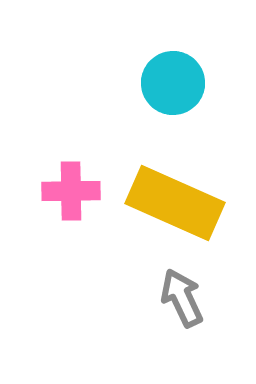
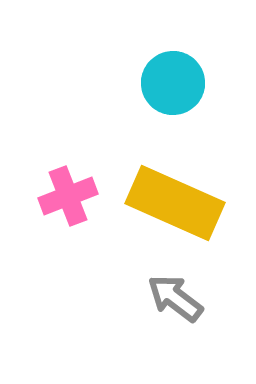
pink cross: moved 3 px left, 5 px down; rotated 20 degrees counterclockwise
gray arrow: moved 7 px left; rotated 28 degrees counterclockwise
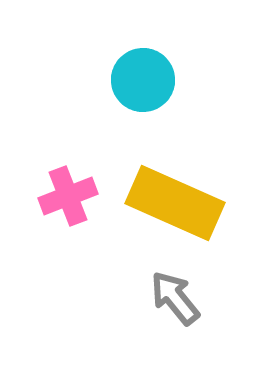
cyan circle: moved 30 px left, 3 px up
gray arrow: rotated 14 degrees clockwise
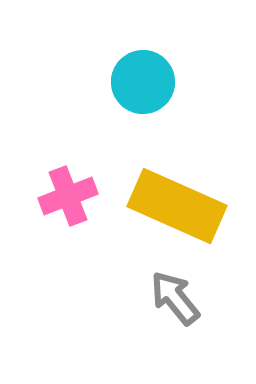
cyan circle: moved 2 px down
yellow rectangle: moved 2 px right, 3 px down
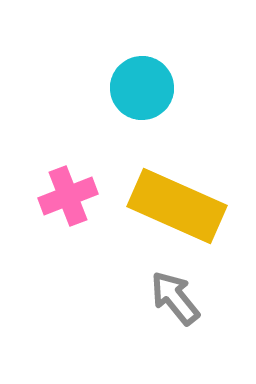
cyan circle: moved 1 px left, 6 px down
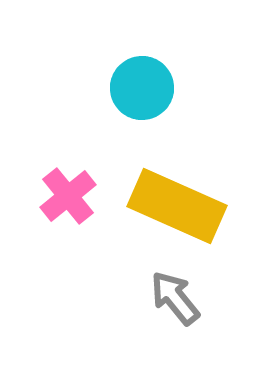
pink cross: rotated 18 degrees counterclockwise
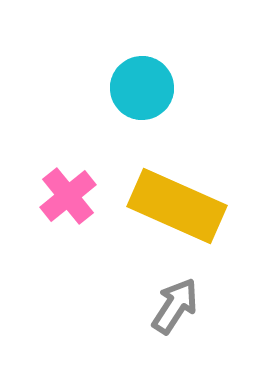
gray arrow: moved 8 px down; rotated 72 degrees clockwise
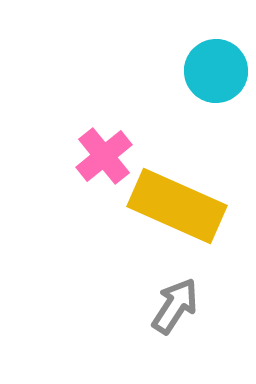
cyan circle: moved 74 px right, 17 px up
pink cross: moved 36 px right, 40 px up
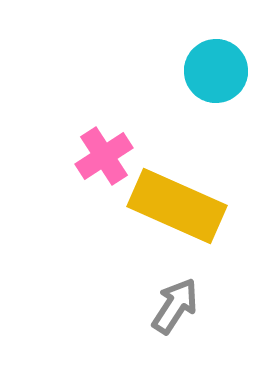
pink cross: rotated 6 degrees clockwise
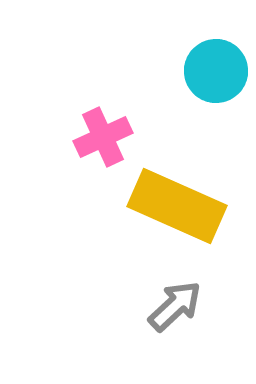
pink cross: moved 1 px left, 19 px up; rotated 8 degrees clockwise
gray arrow: rotated 14 degrees clockwise
